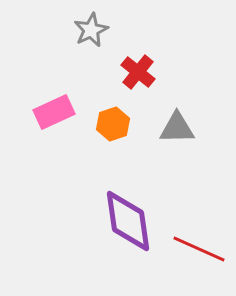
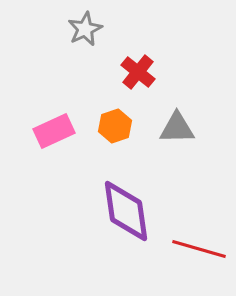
gray star: moved 6 px left, 1 px up
pink rectangle: moved 19 px down
orange hexagon: moved 2 px right, 2 px down
purple diamond: moved 2 px left, 10 px up
red line: rotated 8 degrees counterclockwise
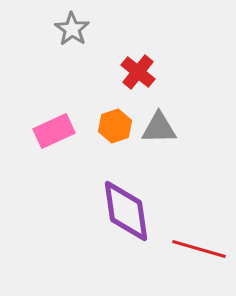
gray star: moved 13 px left; rotated 12 degrees counterclockwise
gray triangle: moved 18 px left
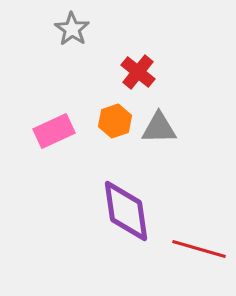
orange hexagon: moved 5 px up
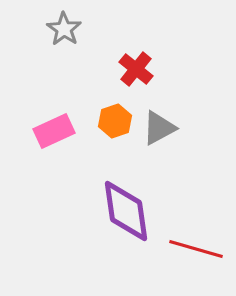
gray star: moved 8 px left
red cross: moved 2 px left, 3 px up
gray triangle: rotated 27 degrees counterclockwise
red line: moved 3 px left
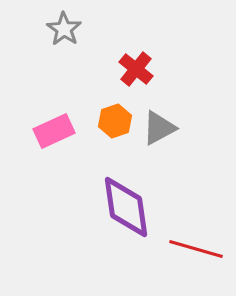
purple diamond: moved 4 px up
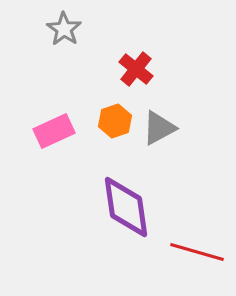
red line: moved 1 px right, 3 px down
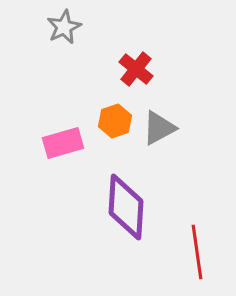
gray star: moved 2 px up; rotated 12 degrees clockwise
pink rectangle: moved 9 px right, 12 px down; rotated 9 degrees clockwise
purple diamond: rotated 12 degrees clockwise
red line: rotated 66 degrees clockwise
